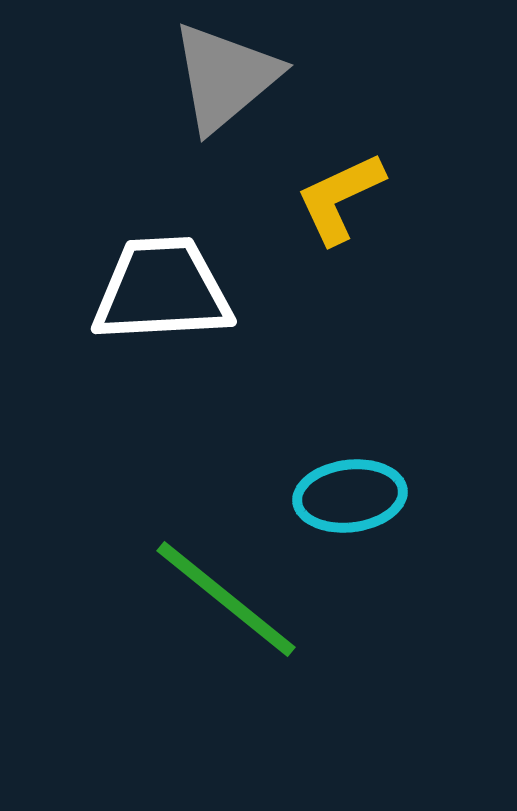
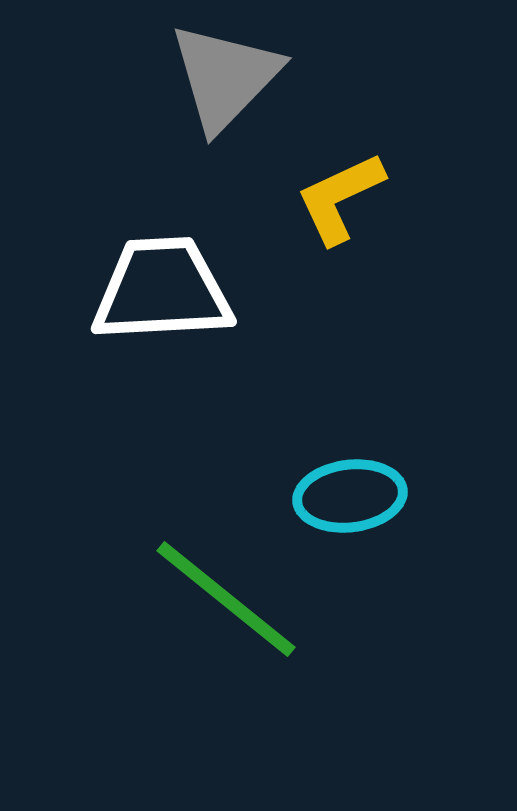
gray triangle: rotated 6 degrees counterclockwise
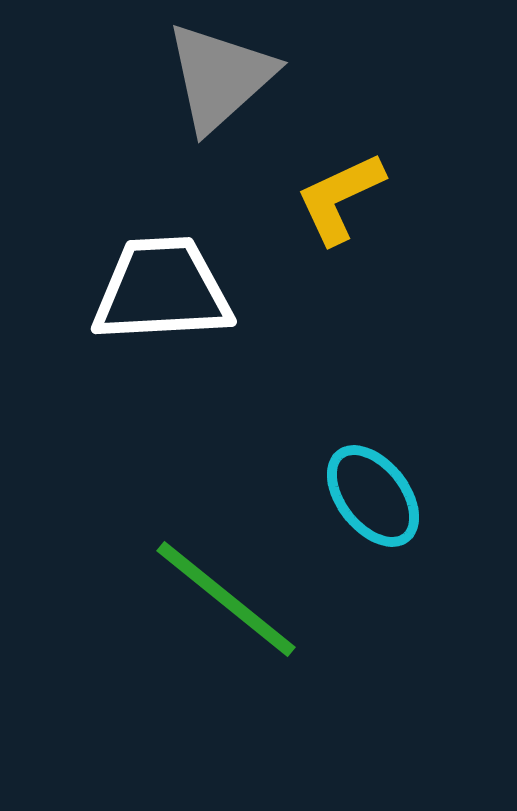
gray triangle: moved 5 px left; rotated 4 degrees clockwise
cyan ellipse: moved 23 px right; rotated 59 degrees clockwise
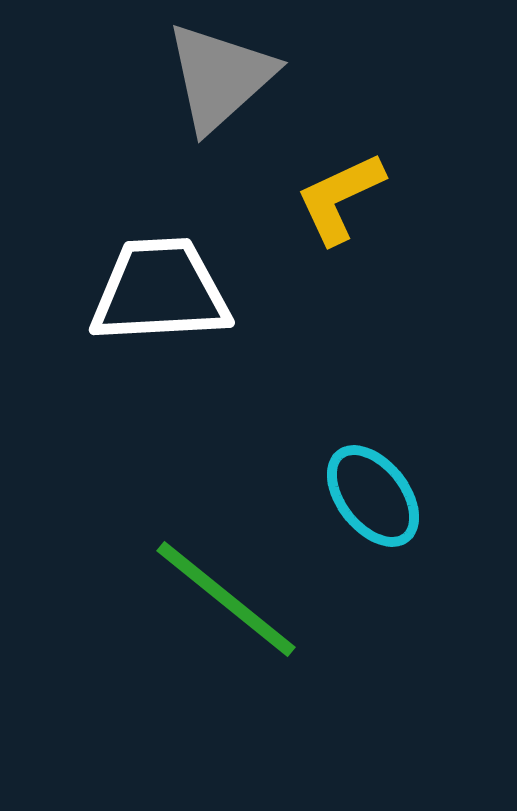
white trapezoid: moved 2 px left, 1 px down
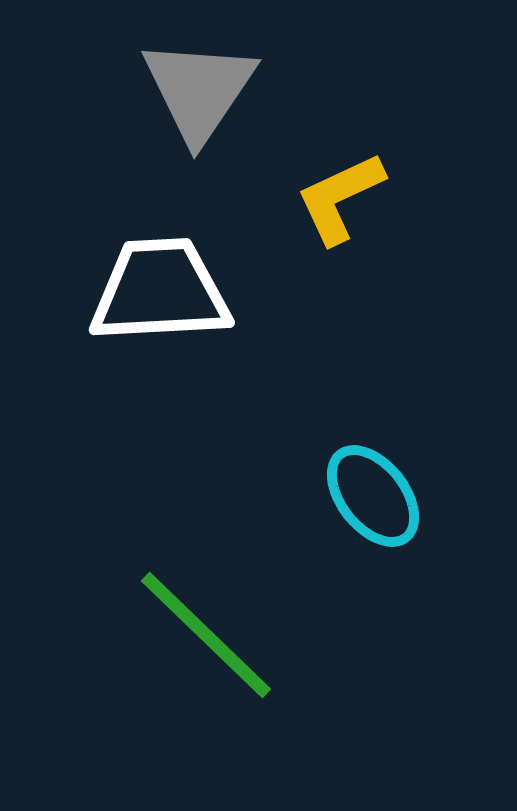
gray triangle: moved 21 px left, 13 px down; rotated 14 degrees counterclockwise
green line: moved 20 px left, 36 px down; rotated 5 degrees clockwise
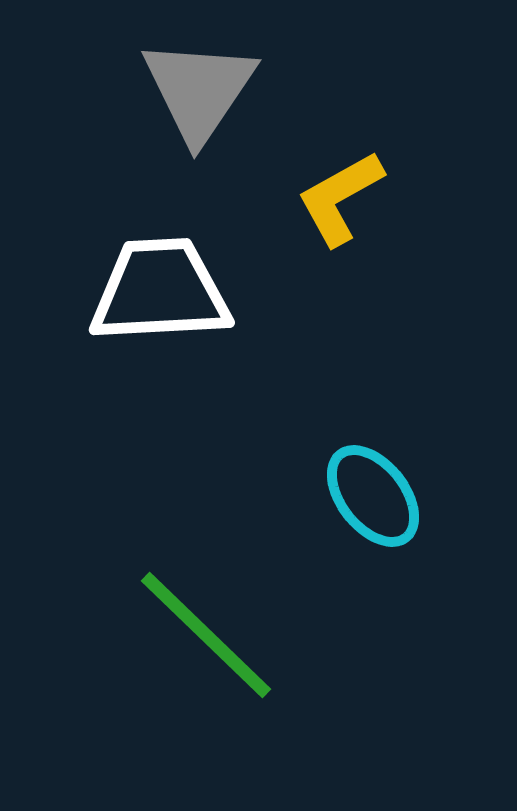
yellow L-shape: rotated 4 degrees counterclockwise
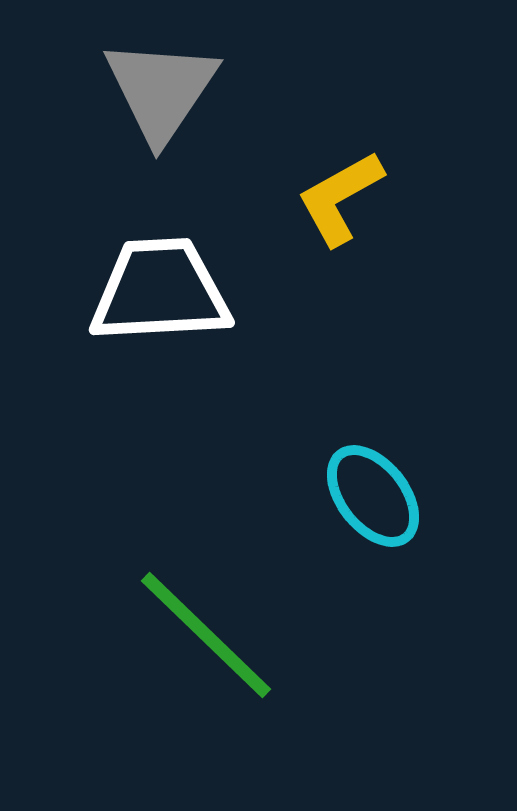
gray triangle: moved 38 px left
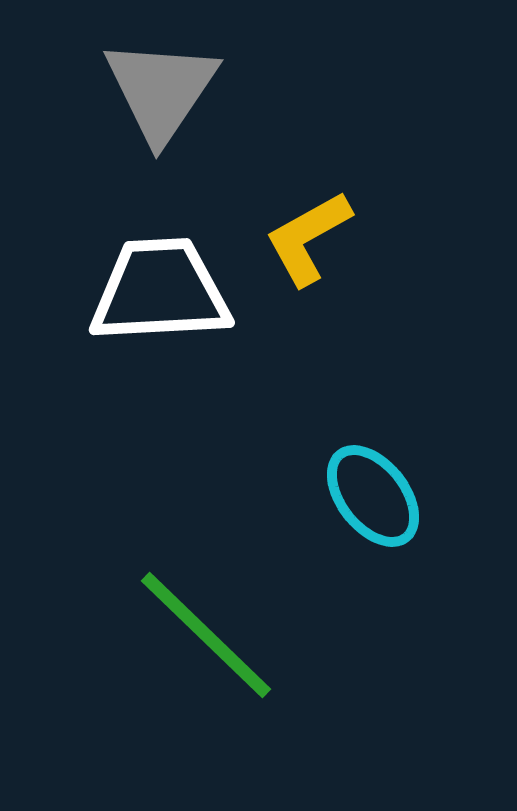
yellow L-shape: moved 32 px left, 40 px down
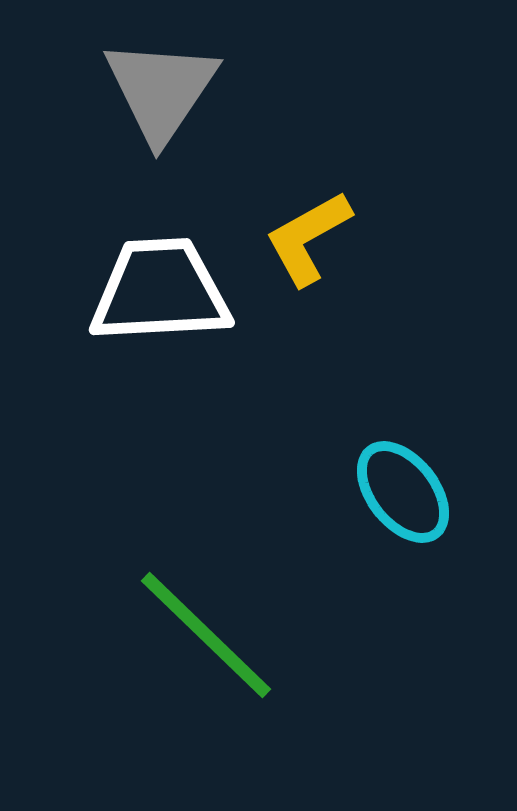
cyan ellipse: moved 30 px right, 4 px up
